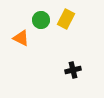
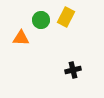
yellow rectangle: moved 2 px up
orange triangle: rotated 24 degrees counterclockwise
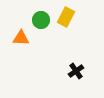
black cross: moved 3 px right, 1 px down; rotated 21 degrees counterclockwise
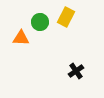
green circle: moved 1 px left, 2 px down
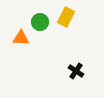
black cross: rotated 21 degrees counterclockwise
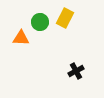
yellow rectangle: moved 1 px left, 1 px down
black cross: rotated 28 degrees clockwise
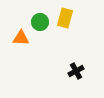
yellow rectangle: rotated 12 degrees counterclockwise
